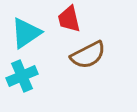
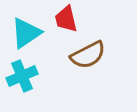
red trapezoid: moved 3 px left
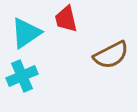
brown semicircle: moved 23 px right
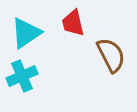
red trapezoid: moved 7 px right, 4 px down
brown semicircle: rotated 90 degrees counterclockwise
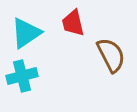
cyan cross: rotated 8 degrees clockwise
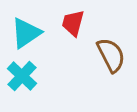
red trapezoid: rotated 28 degrees clockwise
cyan cross: rotated 32 degrees counterclockwise
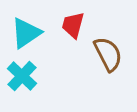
red trapezoid: moved 2 px down
brown semicircle: moved 3 px left, 1 px up
